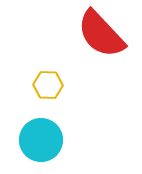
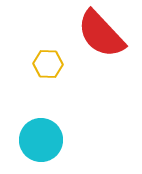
yellow hexagon: moved 21 px up
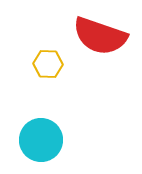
red semicircle: moved 1 px left, 2 px down; rotated 28 degrees counterclockwise
